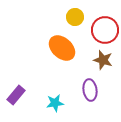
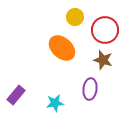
purple ellipse: moved 1 px up; rotated 15 degrees clockwise
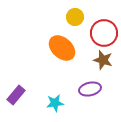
red circle: moved 1 px left, 3 px down
purple ellipse: rotated 70 degrees clockwise
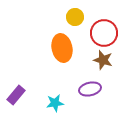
orange ellipse: rotated 36 degrees clockwise
